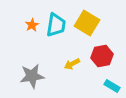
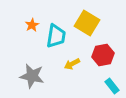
cyan trapezoid: moved 11 px down
red hexagon: moved 1 px right, 1 px up
gray star: rotated 20 degrees clockwise
cyan rectangle: rotated 21 degrees clockwise
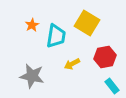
red hexagon: moved 2 px right, 2 px down
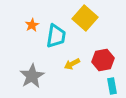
yellow square: moved 2 px left, 5 px up; rotated 10 degrees clockwise
red hexagon: moved 2 px left, 3 px down
gray star: rotated 30 degrees clockwise
cyan rectangle: rotated 28 degrees clockwise
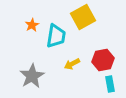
yellow square: moved 2 px left, 1 px up; rotated 20 degrees clockwise
cyan rectangle: moved 2 px left, 2 px up
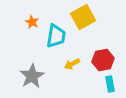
orange star: moved 3 px up; rotated 16 degrees counterclockwise
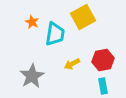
cyan trapezoid: moved 1 px left, 2 px up
cyan rectangle: moved 7 px left, 2 px down
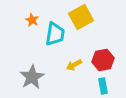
yellow square: moved 2 px left
orange star: moved 2 px up
yellow arrow: moved 2 px right, 1 px down
gray star: moved 1 px down
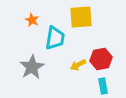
yellow square: rotated 25 degrees clockwise
cyan trapezoid: moved 4 px down
red hexagon: moved 2 px left, 1 px up
yellow arrow: moved 4 px right
gray star: moved 10 px up
